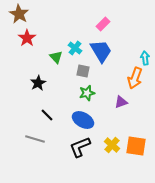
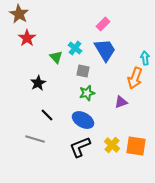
blue trapezoid: moved 4 px right, 1 px up
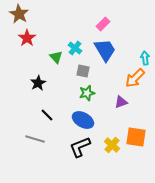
orange arrow: rotated 25 degrees clockwise
orange square: moved 9 px up
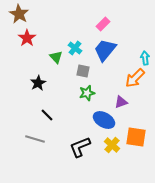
blue trapezoid: rotated 110 degrees counterclockwise
blue ellipse: moved 21 px right
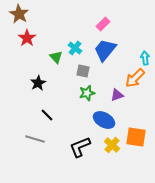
purple triangle: moved 4 px left, 7 px up
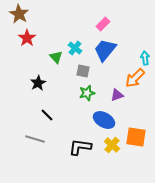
black L-shape: rotated 30 degrees clockwise
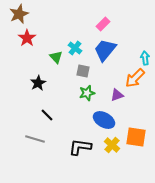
brown star: rotated 18 degrees clockwise
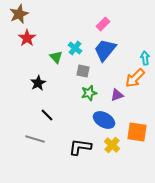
green star: moved 2 px right
orange square: moved 1 px right, 5 px up
